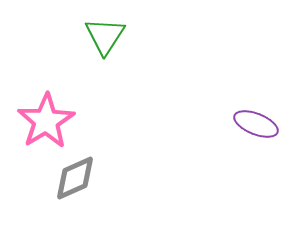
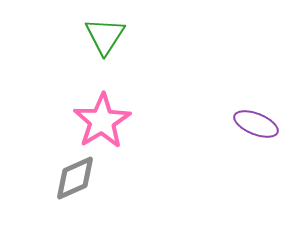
pink star: moved 56 px right
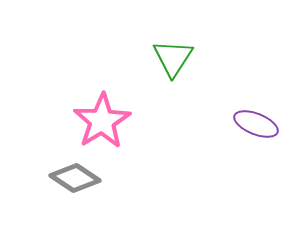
green triangle: moved 68 px right, 22 px down
gray diamond: rotated 57 degrees clockwise
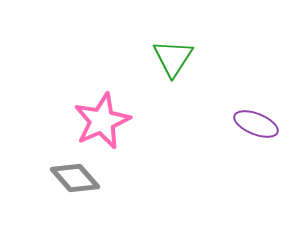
pink star: rotated 8 degrees clockwise
gray diamond: rotated 15 degrees clockwise
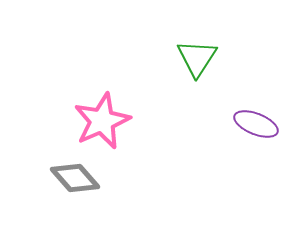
green triangle: moved 24 px right
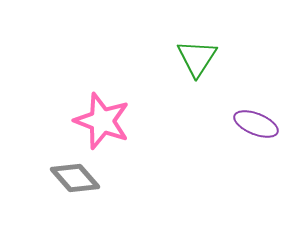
pink star: rotated 28 degrees counterclockwise
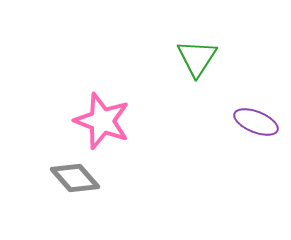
purple ellipse: moved 2 px up
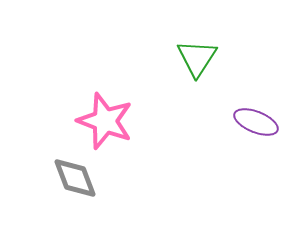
pink star: moved 3 px right
gray diamond: rotated 21 degrees clockwise
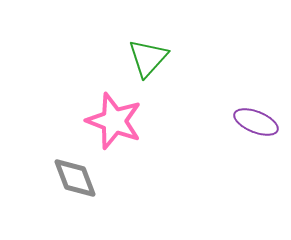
green triangle: moved 49 px left; rotated 9 degrees clockwise
pink star: moved 9 px right
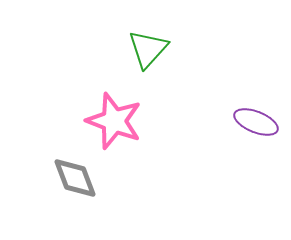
green triangle: moved 9 px up
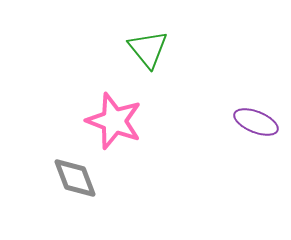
green triangle: rotated 21 degrees counterclockwise
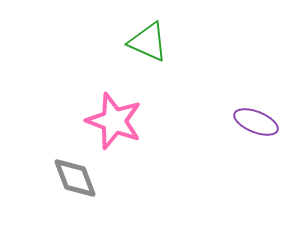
green triangle: moved 7 px up; rotated 27 degrees counterclockwise
